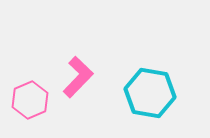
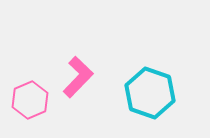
cyan hexagon: rotated 9 degrees clockwise
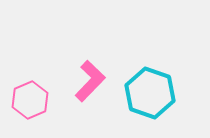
pink L-shape: moved 12 px right, 4 px down
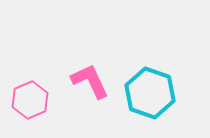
pink L-shape: rotated 69 degrees counterclockwise
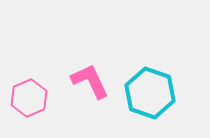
pink hexagon: moved 1 px left, 2 px up
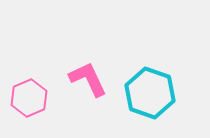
pink L-shape: moved 2 px left, 2 px up
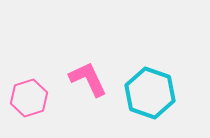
pink hexagon: rotated 6 degrees clockwise
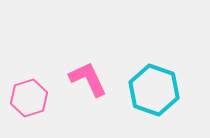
cyan hexagon: moved 4 px right, 3 px up
